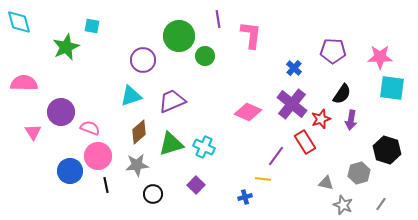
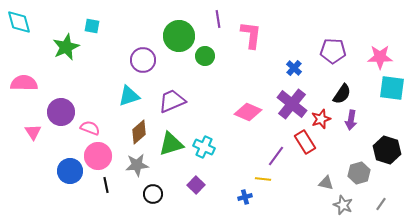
cyan triangle at (131, 96): moved 2 px left
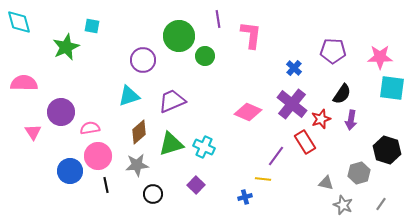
pink semicircle at (90, 128): rotated 30 degrees counterclockwise
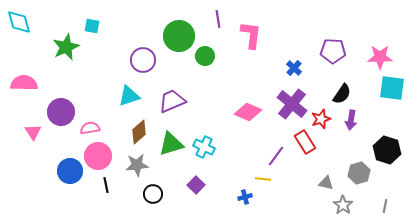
gray line at (381, 204): moved 4 px right, 2 px down; rotated 24 degrees counterclockwise
gray star at (343, 205): rotated 12 degrees clockwise
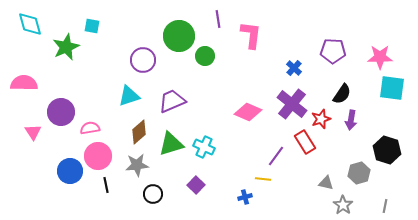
cyan diamond at (19, 22): moved 11 px right, 2 px down
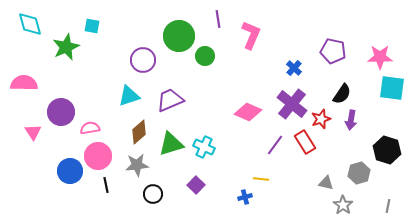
pink L-shape at (251, 35): rotated 16 degrees clockwise
purple pentagon at (333, 51): rotated 10 degrees clockwise
purple trapezoid at (172, 101): moved 2 px left, 1 px up
purple line at (276, 156): moved 1 px left, 11 px up
yellow line at (263, 179): moved 2 px left
gray line at (385, 206): moved 3 px right
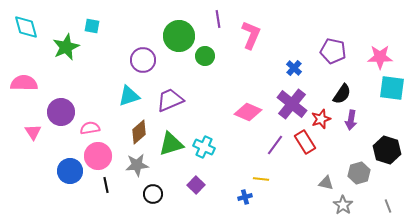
cyan diamond at (30, 24): moved 4 px left, 3 px down
gray line at (388, 206): rotated 32 degrees counterclockwise
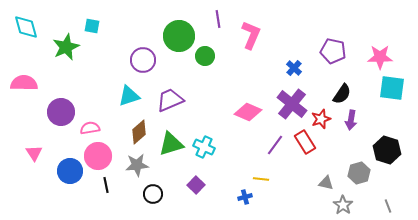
pink triangle at (33, 132): moved 1 px right, 21 px down
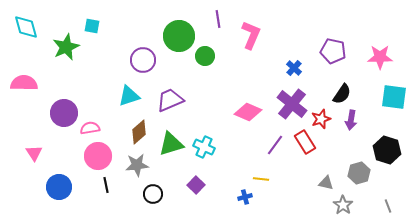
cyan square at (392, 88): moved 2 px right, 9 px down
purple circle at (61, 112): moved 3 px right, 1 px down
blue circle at (70, 171): moved 11 px left, 16 px down
